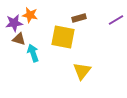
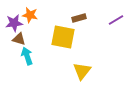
cyan arrow: moved 6 px left, 3 px down
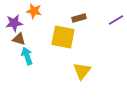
orange star: moved 4 px right, 4 px up
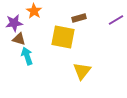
orange star: rotated 21 degrees clockwise
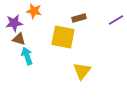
orange star: rotated 21 degrees counterclockwise
